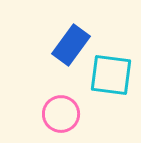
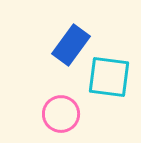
cyan square: moved 2 px left, 2 px down
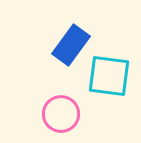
cyan square: moved 1 px up
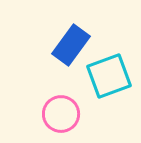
cyan square: rotated 27 degrees counterclockwise
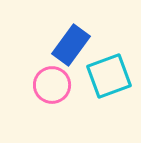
pink circle: moved 9 px left, 29 px up
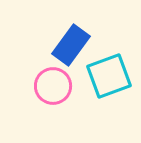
pink circle: moved 1 px right, 1 px down
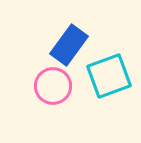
blue rectangle: moved 2 px left
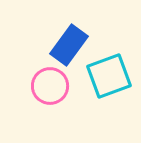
pink circle: moved 3 px left
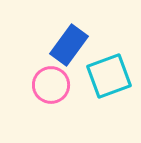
pink circle: moved 1 px right, 1 px up
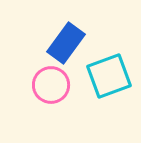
blue rectangle: moved 3 px left, 2 px up
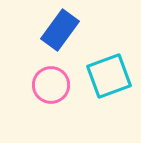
blue rectangle: moved 6 px left, 13 px up
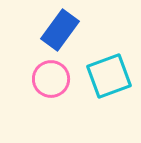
pink circle: moved 6 px up
